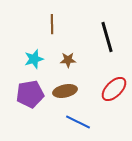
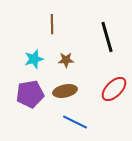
brown star: moved 2 px left
blue line: moved 3 px left
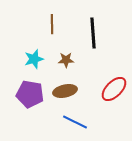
black line: moved 14 px left, 4 px up; rotated 12 degrees clockwise
purple pentagon: rotated 20 degrees clockwise
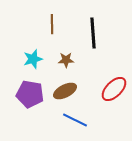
cyan star: moved 1 px left
brown ellipse: rotated 15 degrees counterclockwise
blue line: moved 2 px up
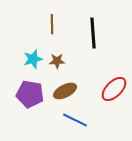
brown star: moved 9 px left, 1 px down
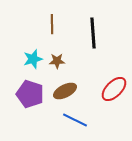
purple pentagon: rotated 8 degrees clockwise
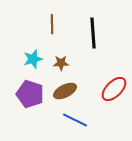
brown star: moved 4 px right, 2 px down
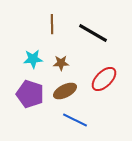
black line: rotated 56 degrees counterclockwise
cyan star: rotated 12 degrees clockwise
red ellipse: moved 10 px left, 10 px up
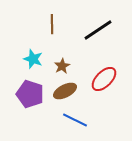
black line: moved 5 px right, 3 px up; rotated 64 degrees counterclockwise
cyan star: rotated 24 degrees clockwise
brown star: moved 1 px right, 3 px down; rotated 28 degrees counterclockwise
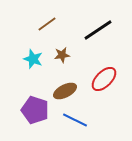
brown line: moved 5 px left; rotated 54 degrees clockwise
brown star: moved 11 px up; rotated 21 degrees clockwise
purple pentagon: moved 5 px right, 16 px down
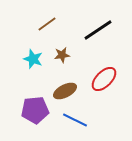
purple pentagon: rotated 24 degrees counterclockwise
